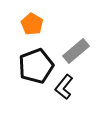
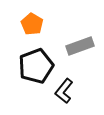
gray rectangle: moved 4 px right, 5 px up; rotated 20 degrees clockwise
black L-shape: moved 4 px down
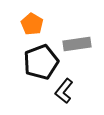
gray rectangle: moved 3 px left, 2 px up; rotated 12 degrees clockwise
black pentagon: moved 5 px right, 4 px up
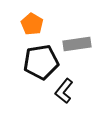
black pentagon: rotated 12 degrees clockwise
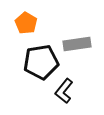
orange pentagon: moved 6 px left, 1 px up
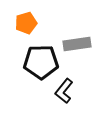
orange pentagon: rotated 25 degrees clockwise
black pentagon: rotated 8 degrees clockwise
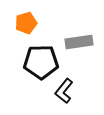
gray rectangle: moved 2 px right, 2 px up
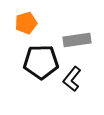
gray rectangle: moved 2 px left, 2 px up
black L-shape: moved 8 px right, 12 px up
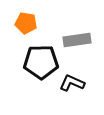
orange pentagon: rotated 25 degrees clockwise
black L-shape: moved 4 px down; rotated 75 degrees clockwise
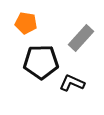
gray rectangle: moved 4 px right, 2 px up; rotated 40 degrees counterclockwise
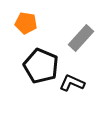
black pentagon: moved 4 px down; rotated 24 degrees clockwise
